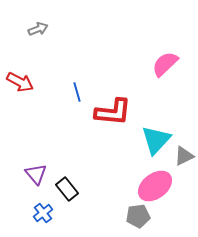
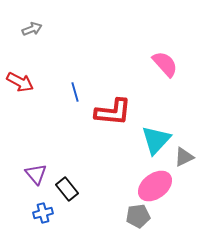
gray arrow: moved 6 px left
pink semicircle: rotated 92 degrees clockwise
blue line: moved 2 px left
gray triangle: moved 1 px down
blue cross: rotated 24 degrees clockwise
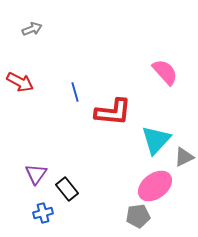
pink semicircle: moved 8 px down
purple triangle: rotated 15 degrees clockwise
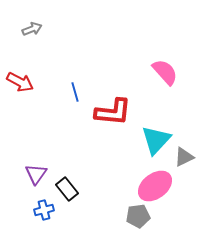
blue cross: moved 1 px right, 3 px up
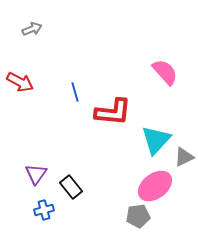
black rectangle: moved 4 px right, 2 px up
